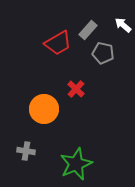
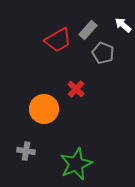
red trapezoid: moved 3 px up
gray pentagon: rotated 10 degrees clockwise
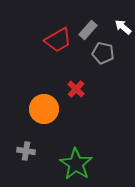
white arrow: moved 2 px down
gray pentagon: rotated 10 degrees counterclockwise
green star: rotated 16 degrees counterclockwise
